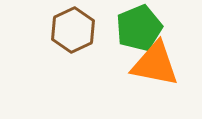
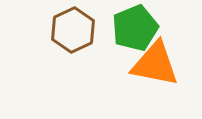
green pentagon: moved 4 px left
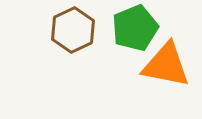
orange triangle: moved 11 px right, 1 px down
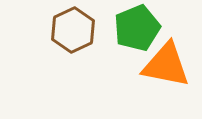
green pentagon: moved 2 px right
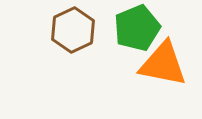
orange triangle: moved 3 px left, 1 px up
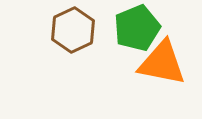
orange triangle: moved 1 px left, 1 px up
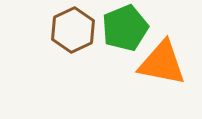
green pentagon: moved 12 px left
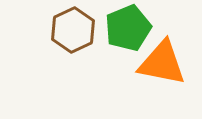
green pentagon: moved 3 px right
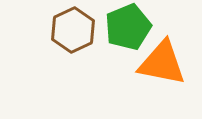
green pentagon: moved 1 px up
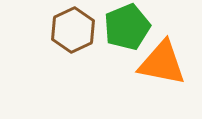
green pentagon: moved 1 px left
